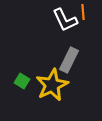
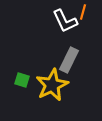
orange line: rotated 21 degrees clockwise
white L-shape: moved 1 px down
green square: moved 1 px up; rotated 14 degrees counterclockwise
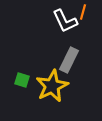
yellow star: moved 1 px down
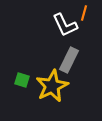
orange line: moved 1 px right, 1 px down
white L-shape: moved 4 px down
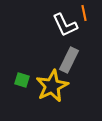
orange line: rotated 28 degrees counterclockwise
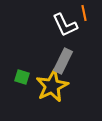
gray rectangle: moved 6 px left, 1 px down
green square: moved 3 px up
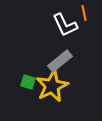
gray rectangle: moved 3 px left; rotated 25 degrees clockwise
green square: moved 6 px right, 5 px down
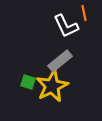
white L-shape: moved 1 px right, 1 px down
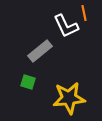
gray rectangle: moved 20 px left, 10 px up
yellow star: moved 17 px right, 12 px down; rotated 20 degrees clockwise
